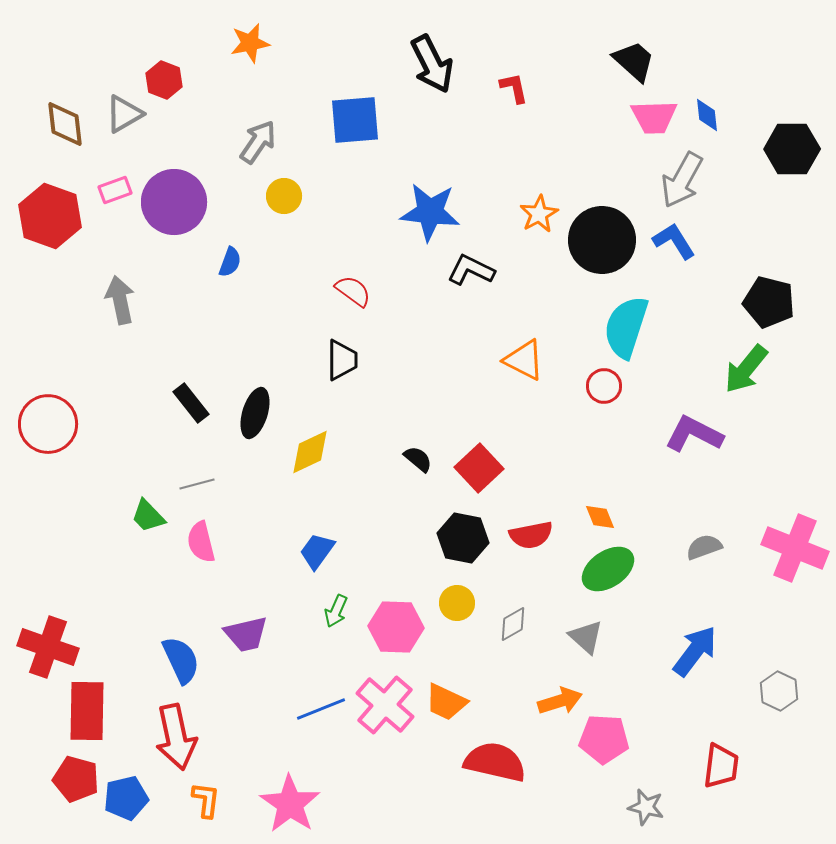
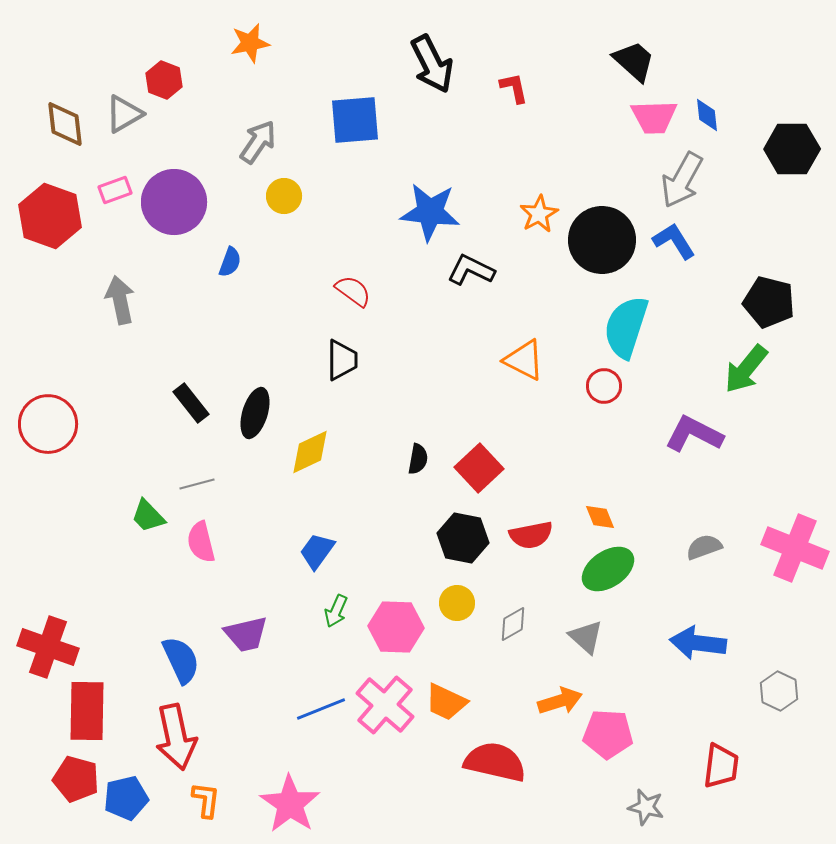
black semicircle at (418, 459): rotated 60 degrees clockwise
blue arrow at (695, 651): moved 3 px right, 8 px up; rotated 120 degrees counterclockwise
pink pentagon at (604, 739): moved 4 px right, 5 px up
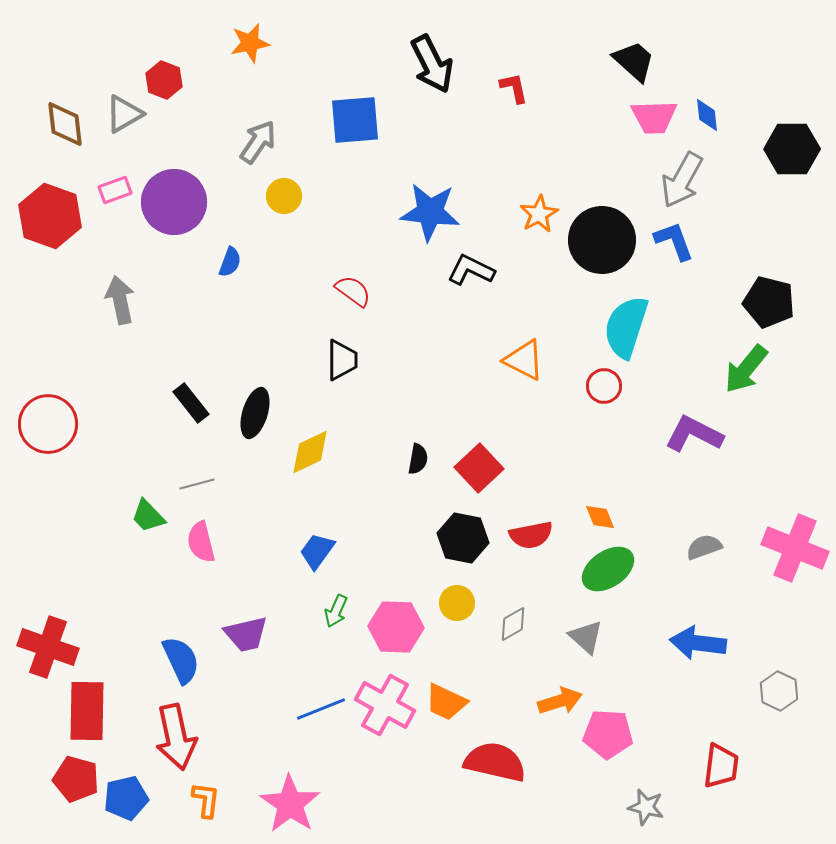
blue L-shape at (674, 241): rotated 12 degrees clockwise
pink cross at (385, 705): rotated 12 degrees counterclockwise
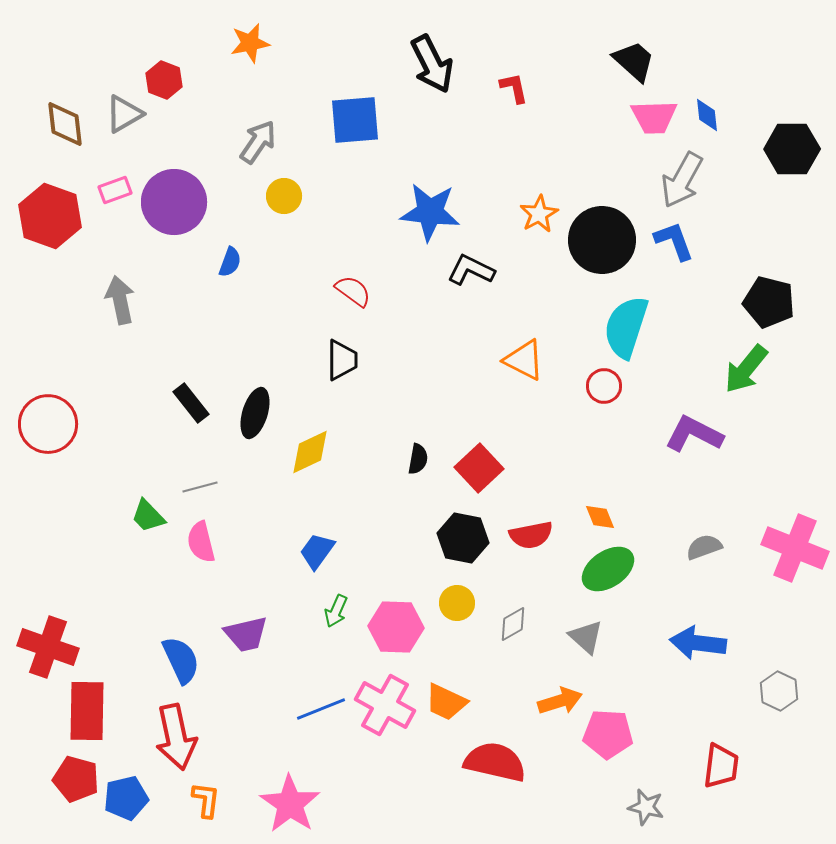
gray line at (197, 484): moved 3 px right, 3 px down
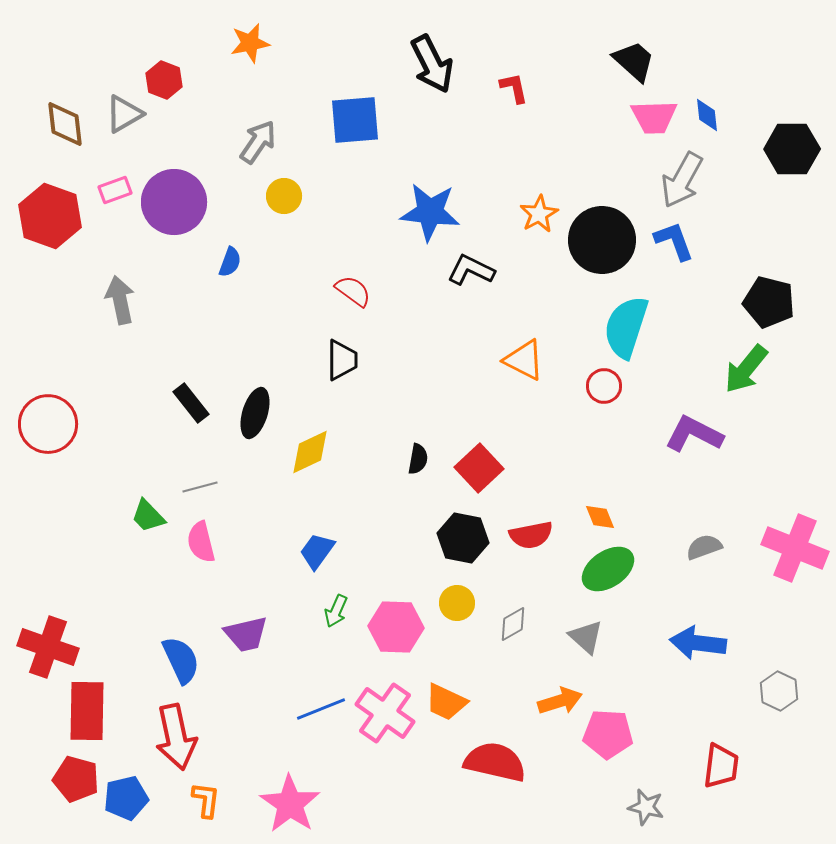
pink cross at (385, 705): moved 8 px down; rotated 6 degrees clockwise
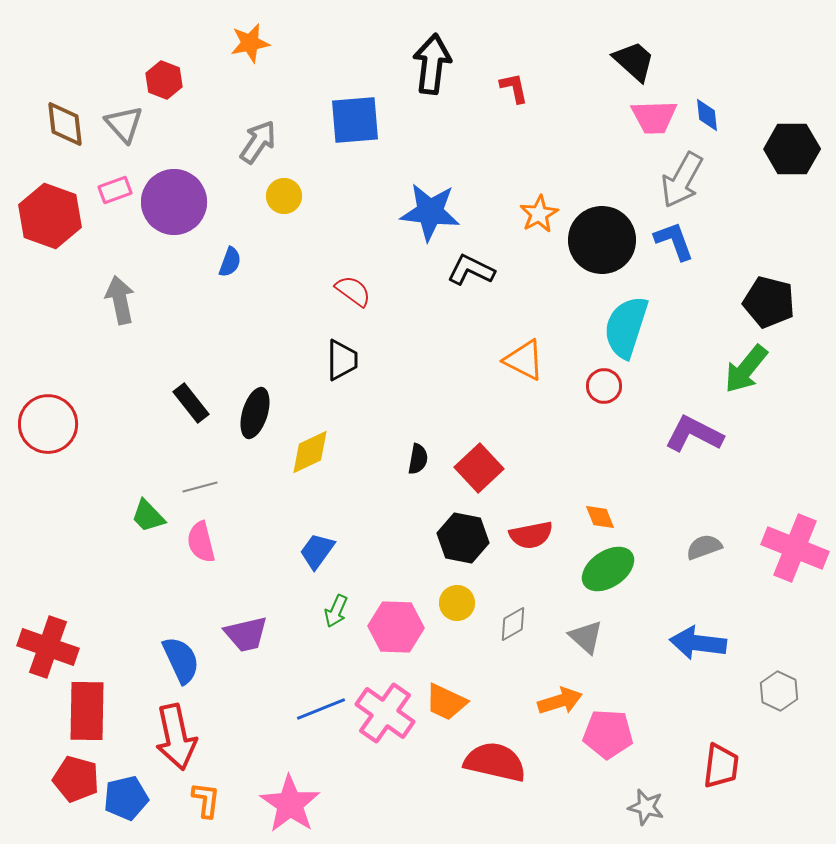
black arrow at (432, 64): rotated 146 degrees counterclockwise
gray triangle at (124, 114): moved 10 px down; rotated 42 degrees counterclockwise
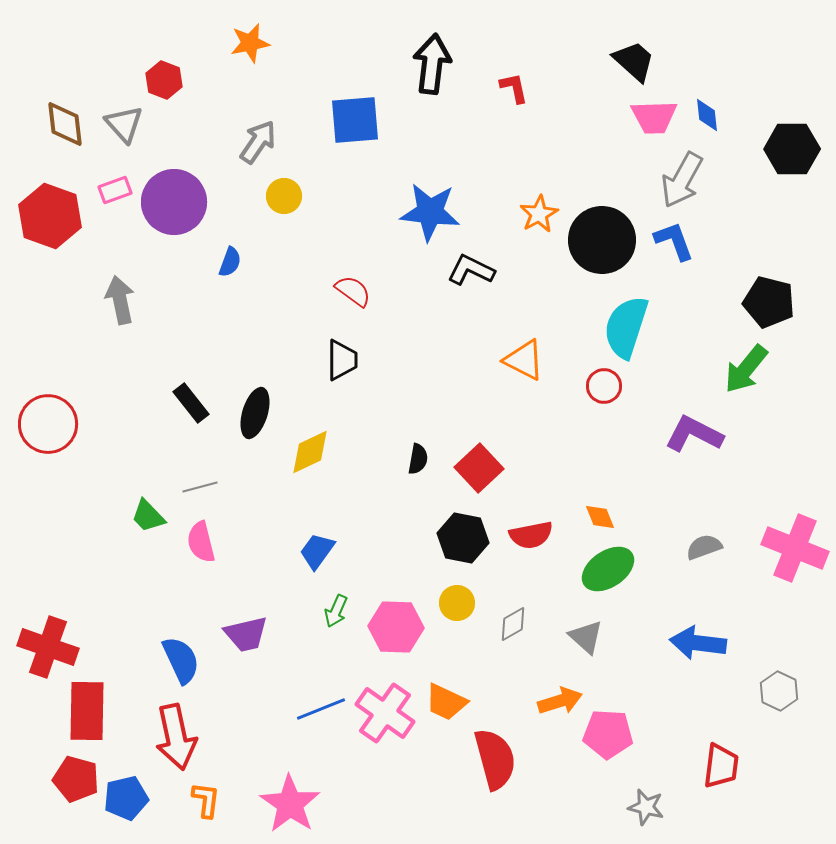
red semicircle at (495, 762): moved 3 px up; rotated 62 degrees clockwise
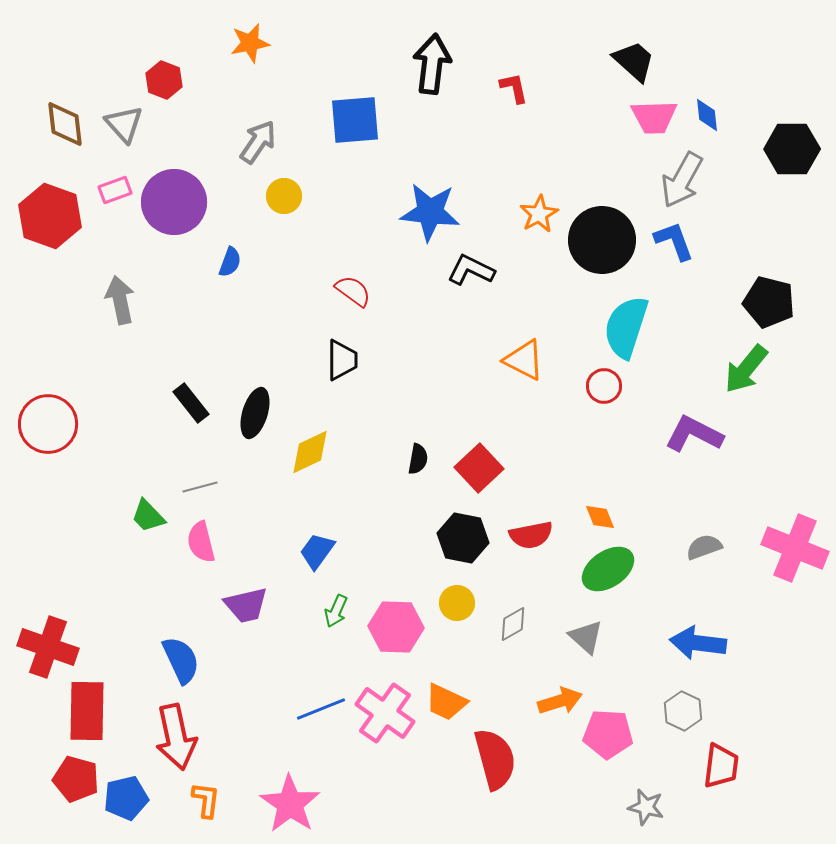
purple trapezoid at (246, 634): moved 29 px up
gray hexagon at (779, 691): moved 96 px left, 20 px down
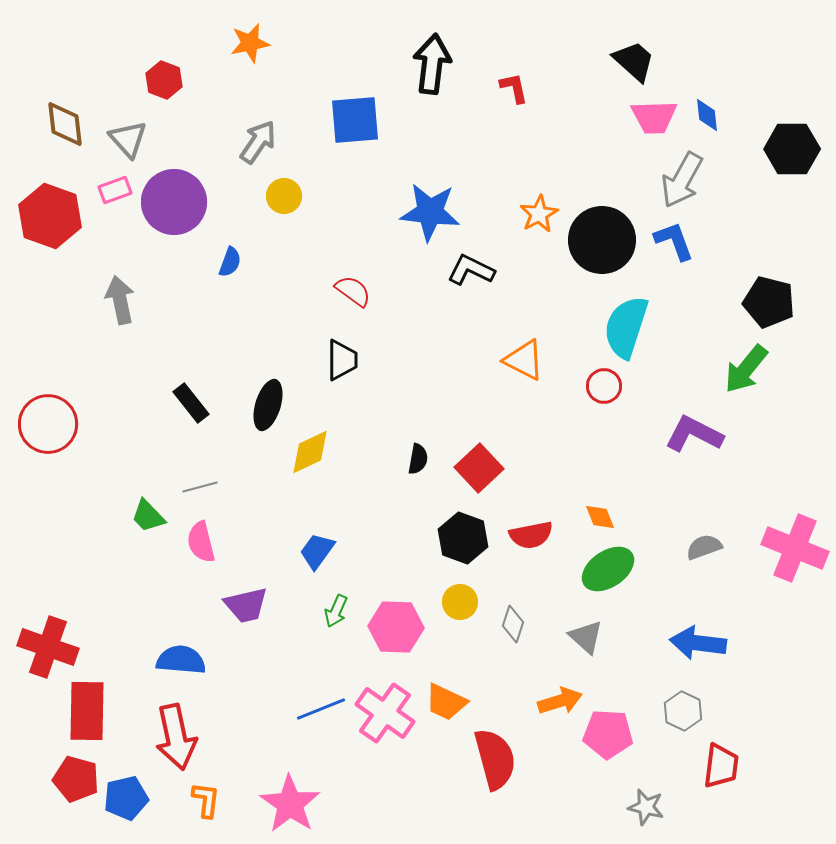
gray triangle at (124, 124): moved 4 px right, 15 px down
black ellipse at (255, 413): moved 13 px right, 8 px up
black hexagon at (463, 538): rotated 9 degrees clockwise
yellow circle at (457, 603): moved 3 px right, 1 px up
gray diamond at (513, 624): rotated 42 degrees counterclockwise
blue semicircle at (181, 660): rotated 60 degrees counterclockwise
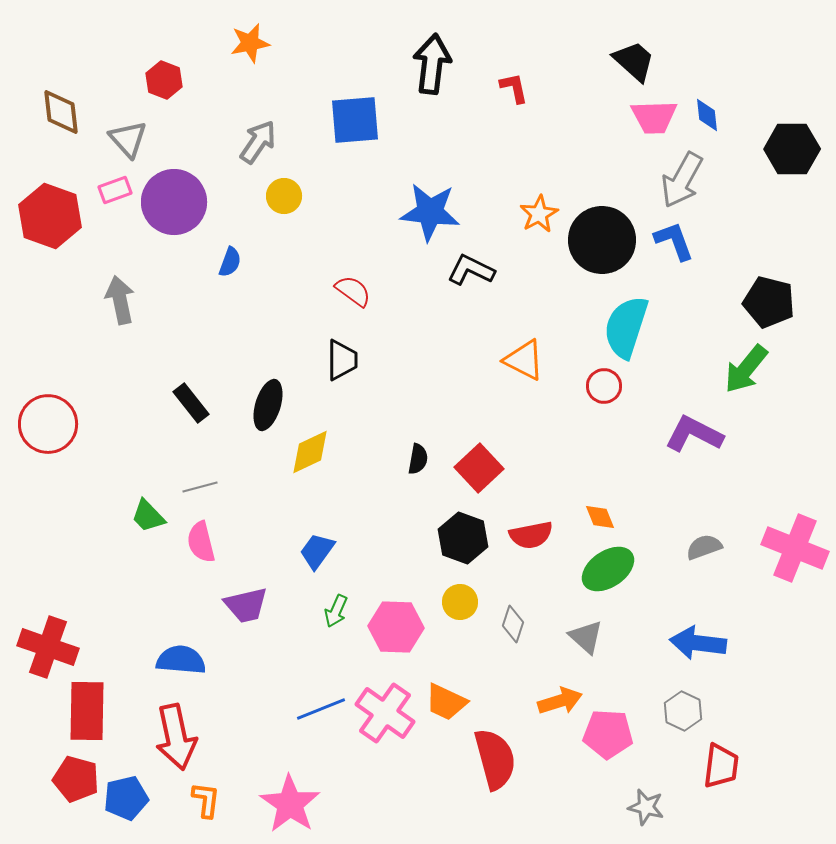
brown diamond at (65, 124): moved 4 px left, 12 px up
